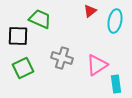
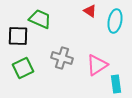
red triangle: rotated 48 degrees counterclockwise
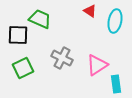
black square: moved 1 px up
gray cross: rotated 10 degrees clockwise
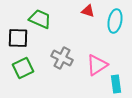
red triangle: moved 2 px left; rotated 16 degrees counterclockwise
black square: moved 3 px down
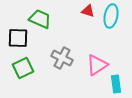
cyan ellipse: moved 4 px left, 5 px up
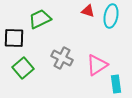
green trapezoid: rotated 50 degrees counterclockwise
black square: moved 4 px left
green square: rotated 15 degrees counterclockwise
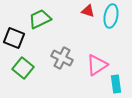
black square: rotated 20 degrees clockwise
green square: rotated 10 degrees counterclockwise
